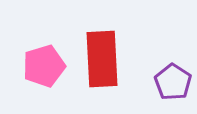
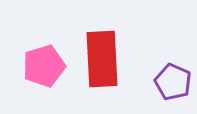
purple pentagon: rotated 9 degrees counterclockwise
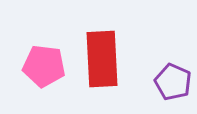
pink pentagon: rotated 24 degrees clockwise
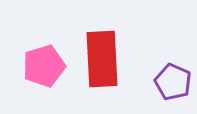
pink pentagon: rotated 24 degrees counterclockwise
